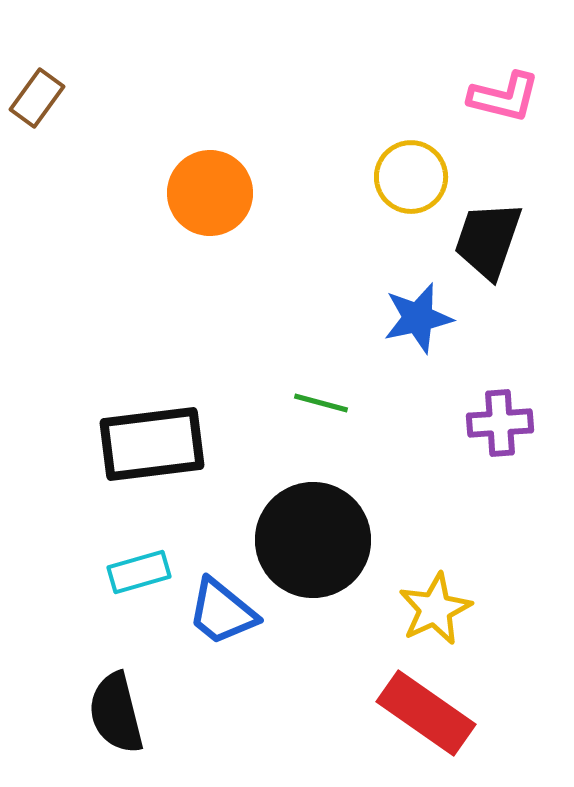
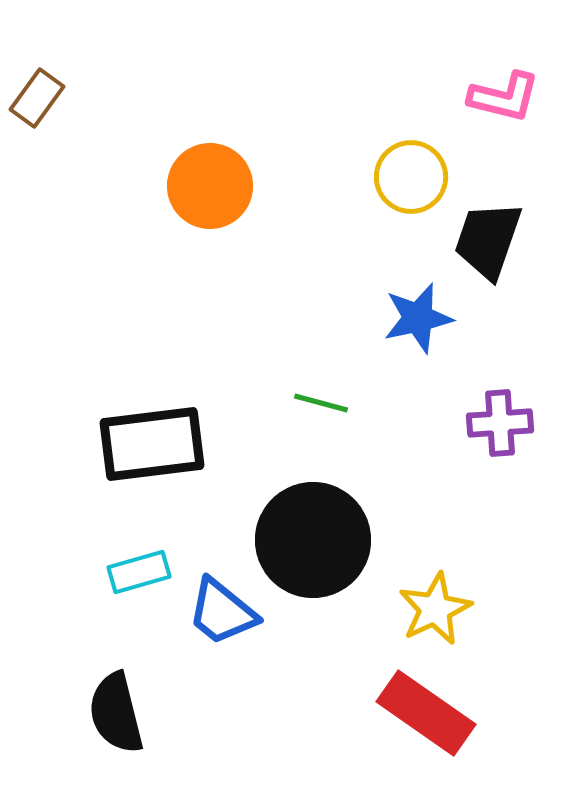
orange circle: moved 7 px up
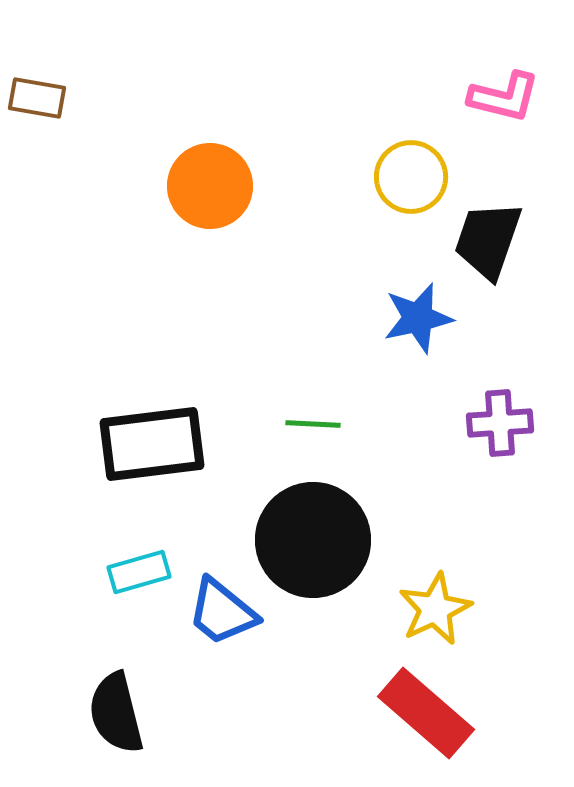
brown rectangle: rotated 64 degrees clockwise
green line: moved 8 px left, 21 px down; rotated 12 degrees counterclockwise
red rectangle: rotated 6 degrees clockwise
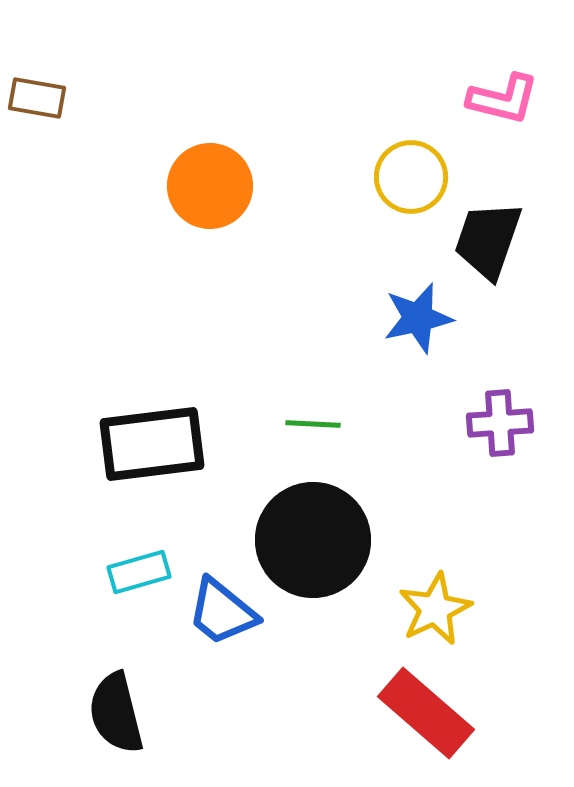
pink L-shape: moved 1 px left, 2 px down
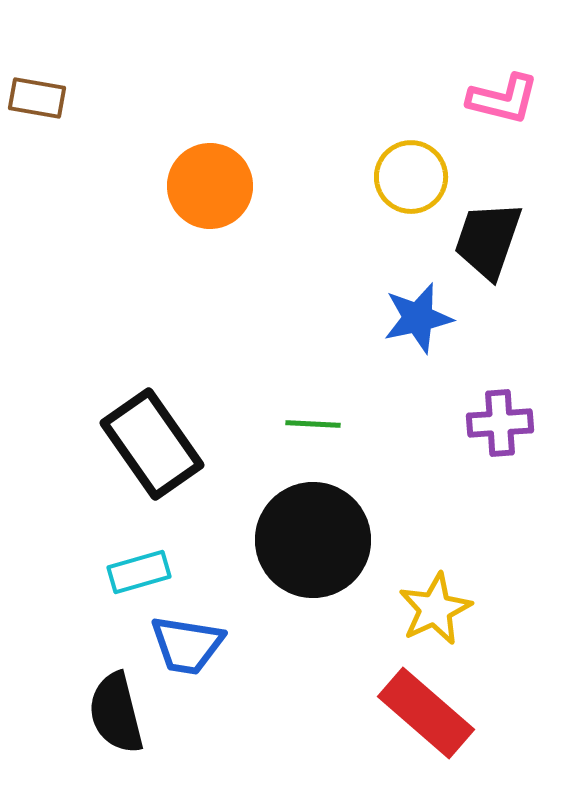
black rectangle: rotated 62 degrees clockwise
blue trapezoid: moved 35 px left, 33 px down; rotated 30 degrees counterclockwise
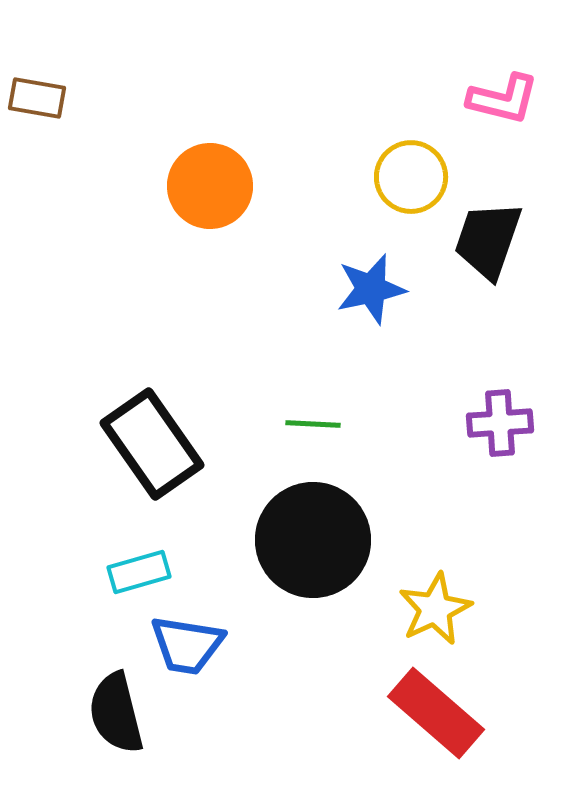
blue star: moved 47 px left, 29 px up
red rectangle: moved 10 px right
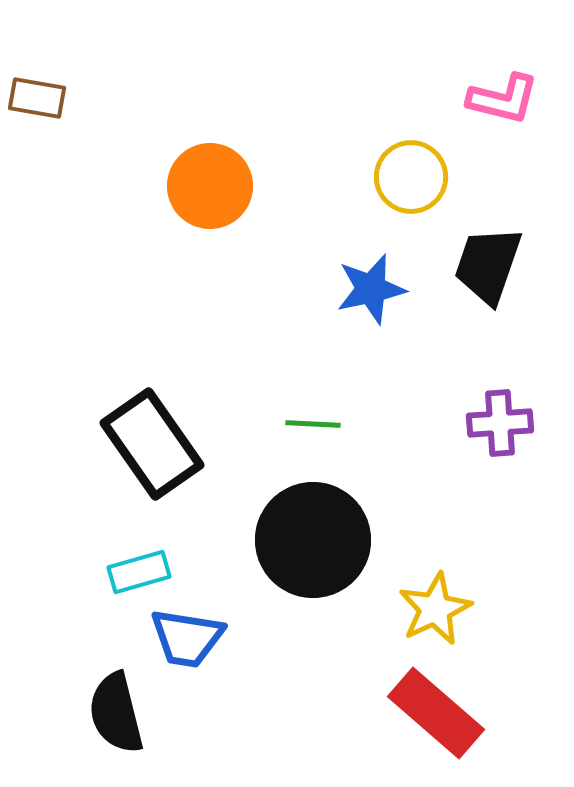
black trapezoid: moved 25 px down
blue trapezoid: moved 7 px up
